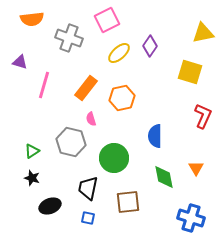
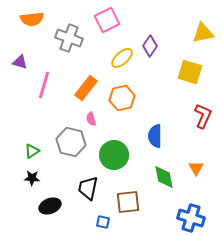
yellow ellipse: moved 3 px right, 5 px down
green circle: moved 3 px up
black star: rotated 14 degrees counterclockwise
blue square: moved 15 px right, 4 px down
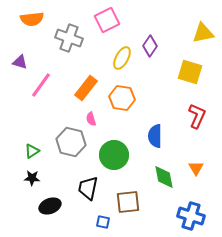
yellow ellipse: rotated 20 degrees counterclockwise
pink line: moved 3 px left; rotated 20 degrees clockwise
orange hexagon: rotated 20 degrees clockwise
red L-shape: moved 6 px left
blue cross: moved 2 px up
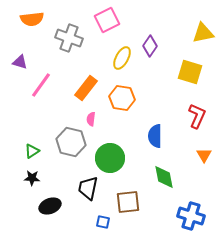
pink semicircle: rotated 24 degrees clockwise
green circle: moved 4 px left, 3 px down
orange triangle: moved 8 px right, 13 px up
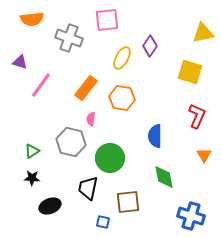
pink square: rotated 20 degrees clockwise
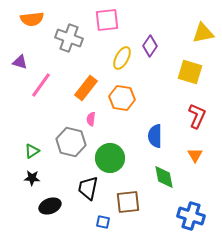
orange triangle: moved 9 px left
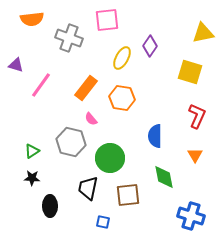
purple triangle: moved 4 px left, 3 px down
pink semicircle: rotated 48 degrees counterclockwise
brown square: moved 7 px up
black ellipse: rotated 70 degrees counterclockwise
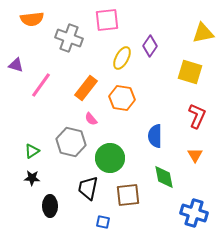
blue cross: moved 3 px right, 3 px up
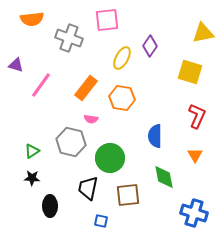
pink semicircle: rotated 40 degrees counterclockwise
blue square: moved 2 px left, 1 px up
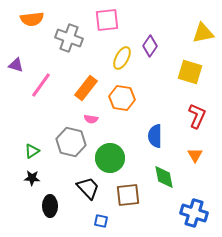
black trapezoid: rotated 125 degrees clockwise
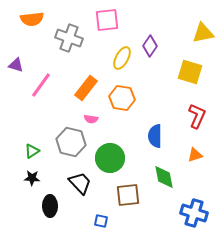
orange triangle: rotated 42 degrees clockwise
black trapezoid: moved 8 px left, 5 px up
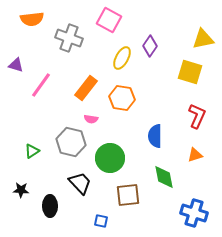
pink square: moved 2 px right; rotated 35 degrees clockwise
yellow triangle: moved 6 px down
black star: moved 11 px left, 12 px down
